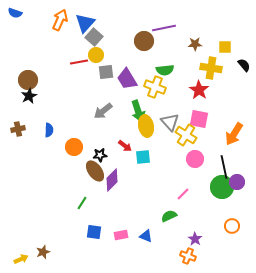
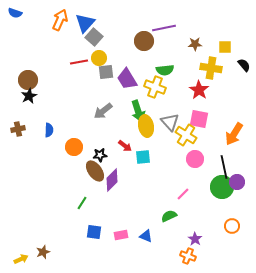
yellow circle at (96, 55): moved 3 px right, 3 px down
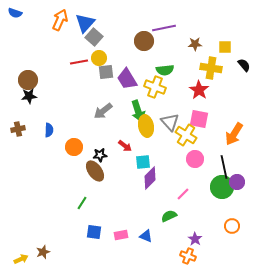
black star at (29, 96): rotated 21 degrees clockwise
cyan square at (143, 157): moved 5 px down
purple diamond at (112, 180): moved 38 px right, 2 px up
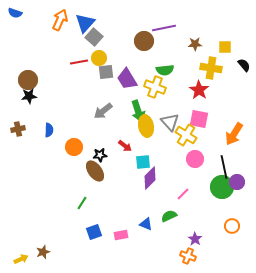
blue square at (94, 232): rotated 28 degrees counterclockwise
blue triangle at (146, 236): moved 12 px up
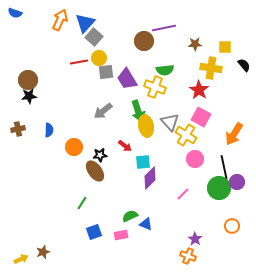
pink square at (199, 119): moved 2 px right, 2 px up; rotated 18 degrees clockwise
green circle at (222, 187): moved 3 px left, 1 px down
green semicircle at (169, 216): moved 39 px left
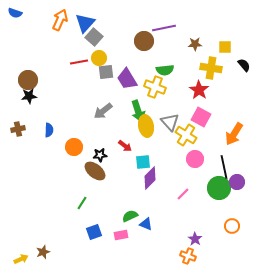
brown ellipse at (95, 171): rotated 15 degrees counterclockwise
